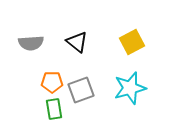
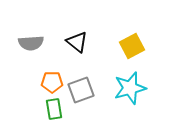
yellow square: moved 4 px down
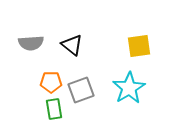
black triangle: moved 5 px left, 3 px down
yellow square: moved 7 px right; rotated 20 degrees clockwise
orange pentagon: moved 1 px left
cyan star: moved 1 px left; rotated 16 degrees counterclockwise
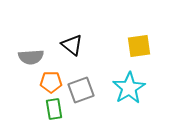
gray semicircle: moved 14 px down
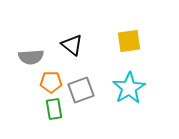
yellow square: moved 10 px left, 5 px up
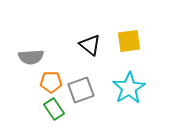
black triangle: moved 18 px right
green rectangle: rotated 25 degrees counterclockwise
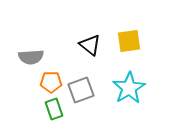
green rectangle: rotated 15 degrees clockwise
